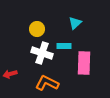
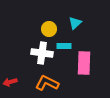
yellow circle: moved 12 px right
white cross: rotated 10 degrees counterclockwise
red arrow: moved 8 px down
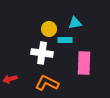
cyan triangle: rotated 32 degrees clockwise
cyan rectangle: moved 1 px right, 6 px up
red arrow: moved 3 px up
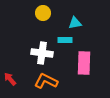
yellow circle: moved 6 px left, 16 px up
red arrow: rotated 64 degrees clockwise
orange L-shape: moved 1 px left, 2 px up
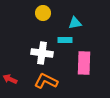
red arrow: rotated 24 degrees counterclockwise
